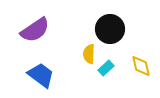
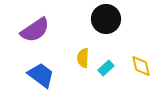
black circle: moved 4 px left, 10 px up
yellow semicircle: moved 6 px left, 4 px down
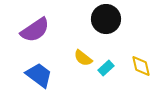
yellow semicircle: rotated 54 degrees counterclockwise
blue trapezoid: moved 2 px left
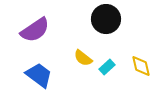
cyan rectangle: moved 1 px right, 1 px up
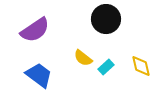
cyan rectangle: moved 1 px left
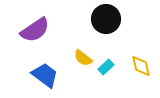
blue trapezoid: moved 6 px right
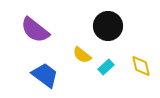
black circle: moved 2 px right, 7 px down
purple semicircle: rotated 72 degrees clockwise
yellow semicircle: moved 1 px left, 3 px up
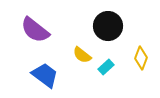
yellow diamond: moved 8 px up; rotated 35 degrees clockwise
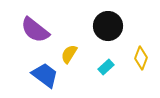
yellow semicircle: moved 13 px left, 1 px up; rotated 84 degrees clockwise
